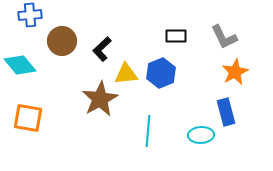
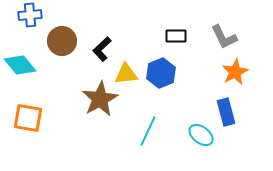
cyan line: rotated 20 degrees clockwise
cyan ellipse: rotated 40 degrees clockwise
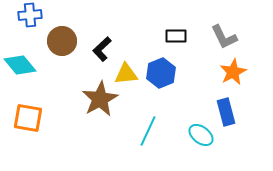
orange star: moved 2 px left
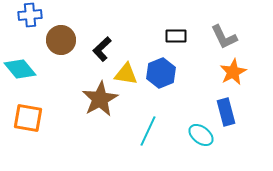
brown circle: moved 1 px left, 1 px up
cyan diamond: moved 4 px down
yellow triangle: rotated 15 degrees clockwise
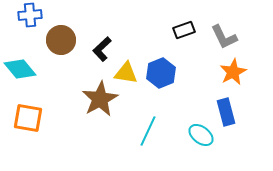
black rectangle: moved 8 px right, 6 px up; rotated 20 degrees counterclockwise
yellow triangle: moved 1 px up
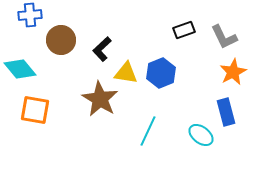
brown star: rotated 12 degrees counterclockwise
orange square: moved 7 px right, 8 px up
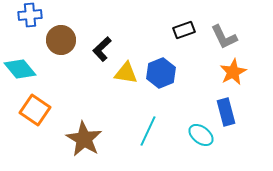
brown star: moved 16 px left, 40 px down
orange square: rotated 24 degrees clockwise
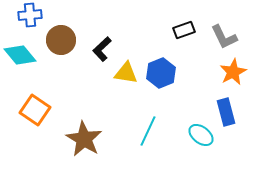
cyan diamond: moved 14 px up
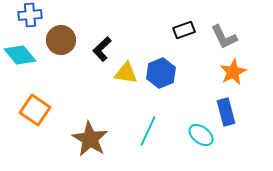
brown star: moved 6 px right
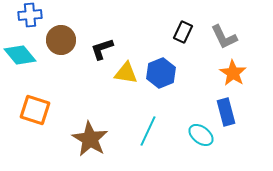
black rectangle: moved 1 px left, 2 px down; rotated 45 degrees counterclockwise
black L-shape: rotated 25 degrees clockwise
orange star: moved 1 px down; rotated 12 degrees counterclockwise
orange square: rotated 16 degrees counterclockwise
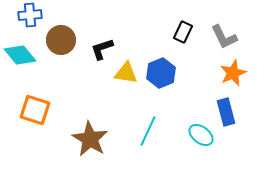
orange star: rotated 16 degrees clockwise
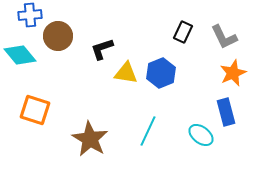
brown circle: moved 3 px left, 4 px up
